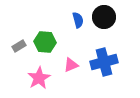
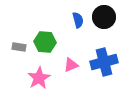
gray rectangle: moved 1 px down; rotated 40 degrees clockwise
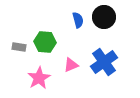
blue cross: rotated 20 degrees counterclockwise
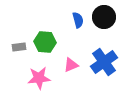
gray rectangle: rotated 16 degrees counterclockwise
pink star: rotated 25 degrees clockwise
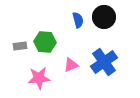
gray rectangle: moved 1 px right, 1 px up
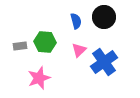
blue semicircle: moved 2 px left, 1 px down
pink triangle: moved 8 px right, 15 px up; rotated 21 degrees counterclockwise
pink star: rotated 15 degrees counterclockwise
